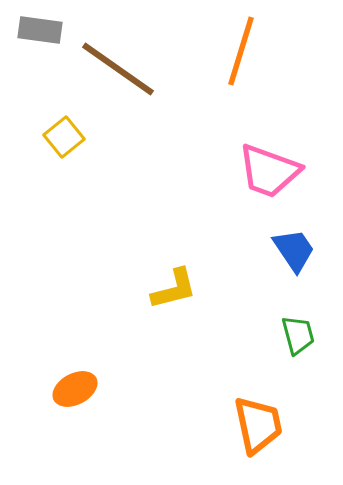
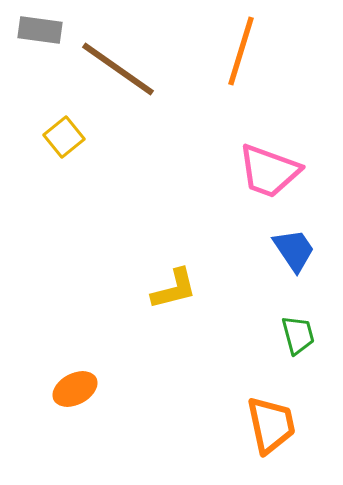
orange trapezoid: moved 13 px right
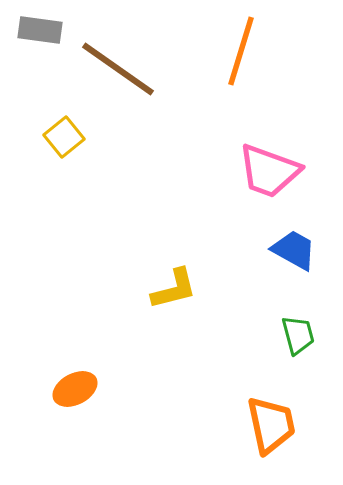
blue trapezoid: rotated 27 degrees counterclockwise
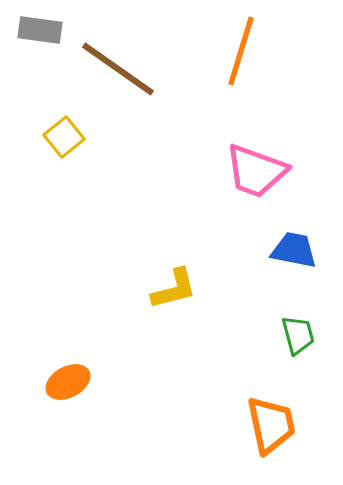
pink trapezoid: moved 13 px left
blue trapezoid: rotated 18 degrees counterclockwise
orange ellipse: moved 7 px left, 7 px up
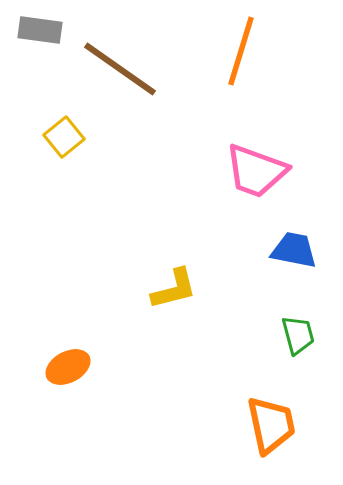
brown line: moved 2 px right
orange ellipse: moved 15 px up
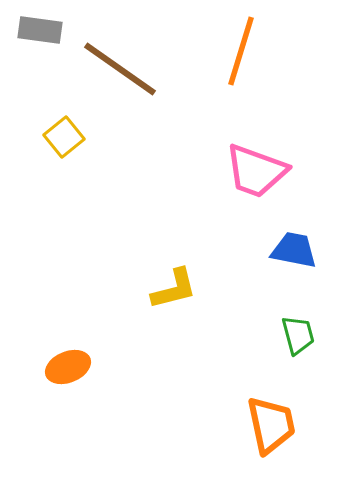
orange ellipse: rotated 6 degrees clockwise
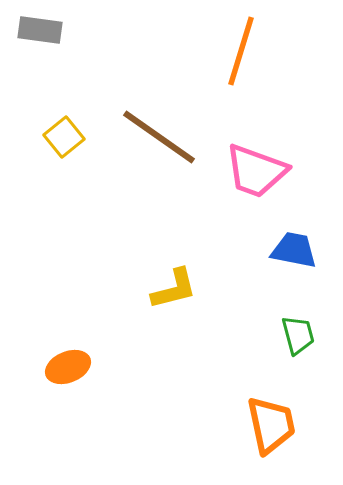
brown line: moved 39 px right, 68 px down
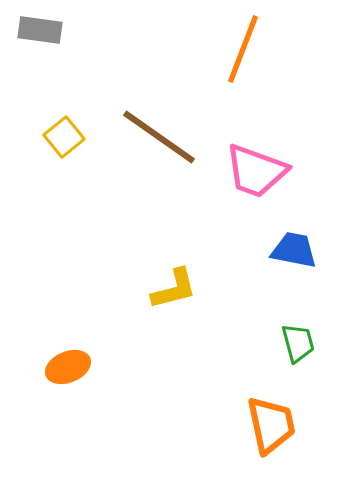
orange line: moved 2 px right, 2 px up; rotated 4 degrees clockwise
green trapezoid: moved 8 px down
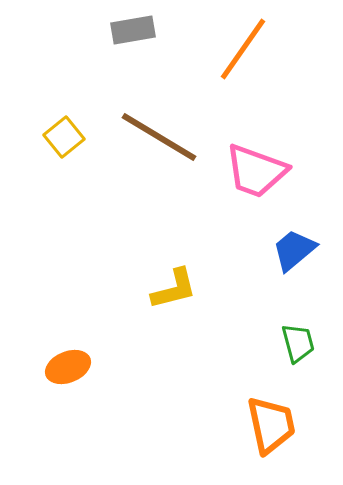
gray rectangle: moved 93 px right; rotated 18 degrees counterclockwise
orange line: rotated 14 degrees clockwise
brown line: rotated 4 degrees counterclockwise
blue trapezoid: rotated 51 degrees counterclockwise
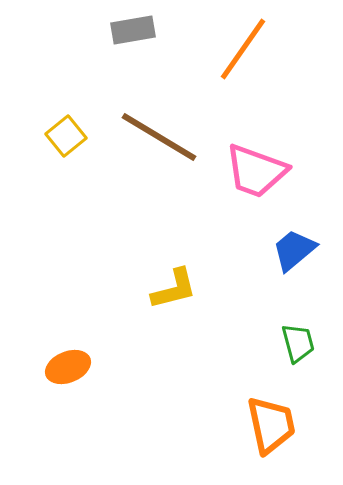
yellow square: moved 2 px right, 1 px up
